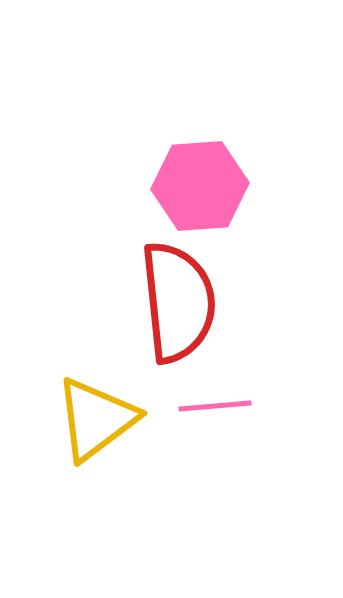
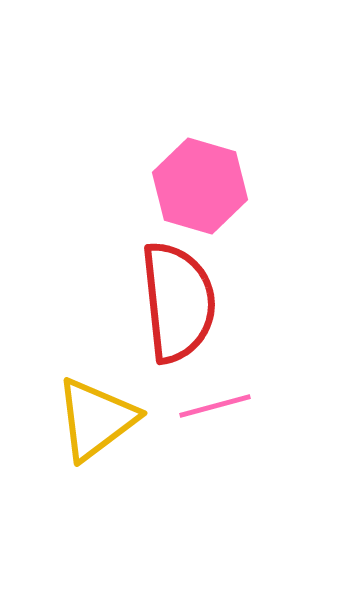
pink hexagon: rotated 20 degrees clockwise
pink line: rotated 10 degrees counterclockwise
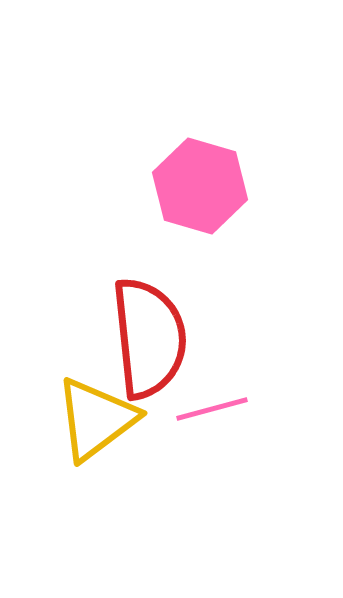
red semicircle: moved 29 px left, 36 px down
pink line: moved 3 px left, 3 px down
